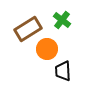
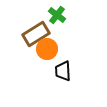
green cross: moved 5 px left, 5 px up
brown rectangle: moved 8 px right, 5 px down
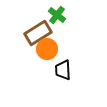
brown rectangle: moved 2 px right, 1 px up
black trapezoid: moved 1 px up
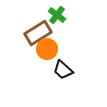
black trapezoid: rotated 45 degrees counterclockwise
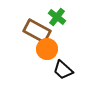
green cross: moved 2 px down
brown rectangle: moved 1 px left, 2 px up; rotated 60 degrees clockwise
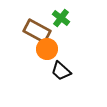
green cross: moved 4 px right, 1 px down
black trapezoid: moved 2 px left, 1 px down
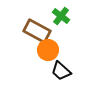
green cross: moved 2 px up
orange circle: moved 1 px right, 1 px down
